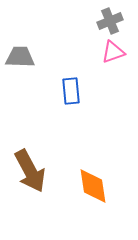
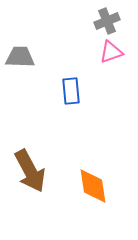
gray cross: moved 3 px left
pink triangle: moved 2 px left
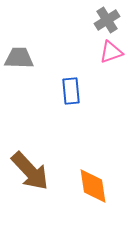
gray cross: moved 1 px up; rotated 10 degrees counterclockwise
gray trapezoid: moved 1 px left, 1 px down
brown arrow: rotated 15 degrees counterclockwise
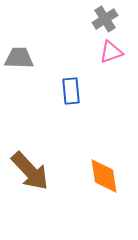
gray cross: moved 2 px left, 1 px up
orange diamond: moved 11 px right, 10 px up
